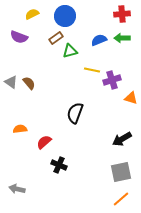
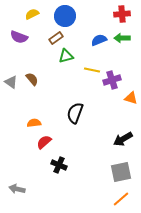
green triangle: moved 4 px left, 5 px down
brown semicircle: moved 3 px right, 4 px up
orange semicircle: moved 14 px right, 6 px up
black arrow: moved 1 px right
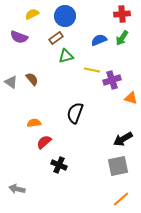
green arrow: rotated 56 degrees counterclockwise
gray square: moved 3 px left, 6 px up
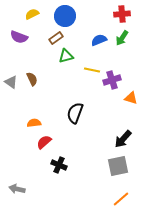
brown semicircle: rotated 16 degrees clockwise
black arrow: rotated 18 degrees counterclockwise
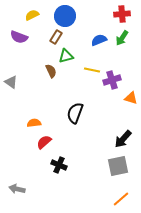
yellow semicircle: moved 1 px down
brown rectangle: moved 1 px up; rotated 24 degrees counterclockwise
brown semicircle: moved 19 px right, 8 px up
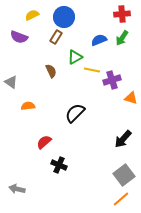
blue circle: moved 1 px left, 1 px down
green triangle: moved 9 px right, 1 px down; rotated 14 degrees counterclockwise
black semicircle: rotated 25 degrees clockwise
orange semicircle: moved 6 px left, 17 px up
gray square: moved 6 px right, 9 px down; rotated 25 degrees counterclockwise
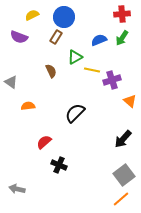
orange triangle: moved 1 px left, 3 px down; rotated 24 degrees clockwise
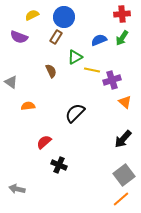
orange triangle: moved 5 px left, 1 px down
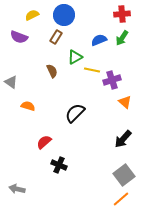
blue circle: moved 2 px up
brown semicircle: moved 1 px right
orange semicircle: rotated 24 degrees clockwise
